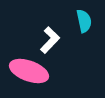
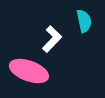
white L-shape: moved 2 px right, 1 px up
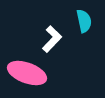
pink ellipse: moved 2 px left, 2 px down
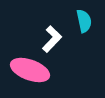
pink ellipse: moved 3 px right, 3 px up
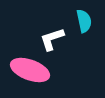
white L-shape: rotated 152 degrees counterclockwise
